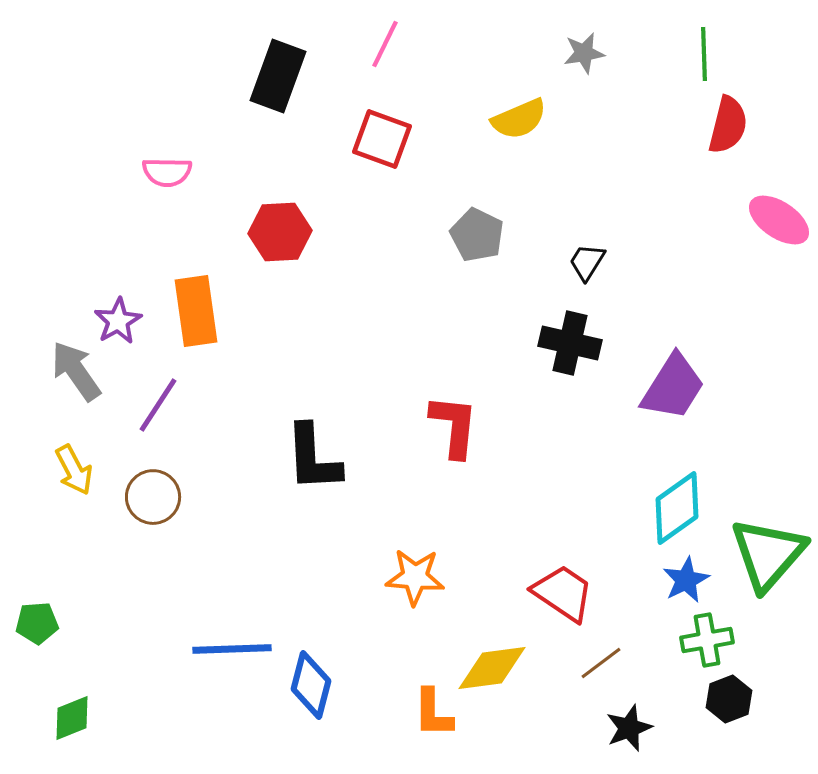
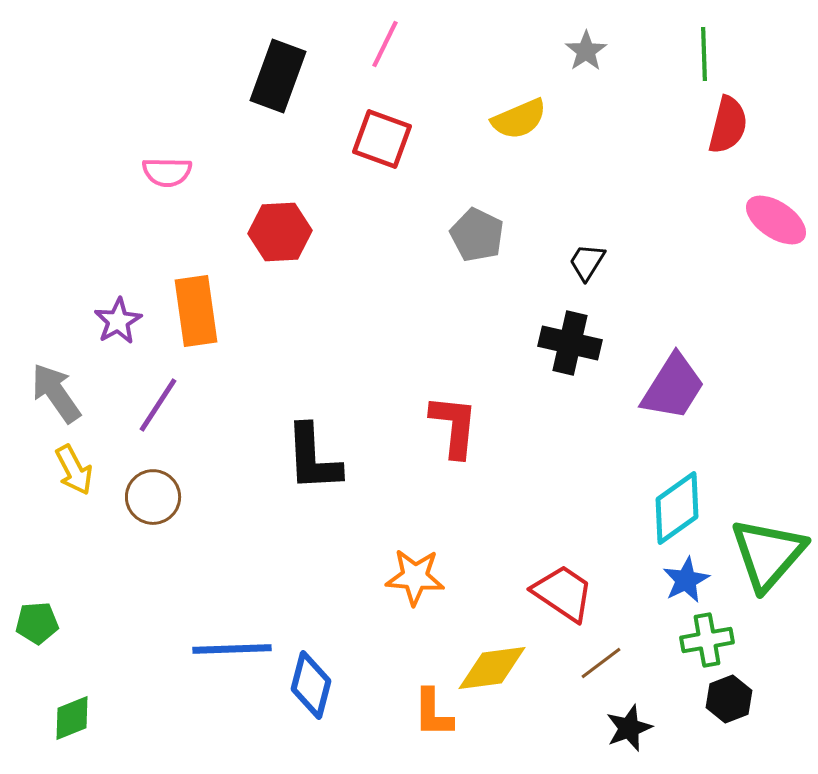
gray star: moved 2 px right, 2 px up; rotated 24 degrees counterclockwise
pink ellipse: moved 3 px left
gray arrow: moved 20 px left, 22 px down
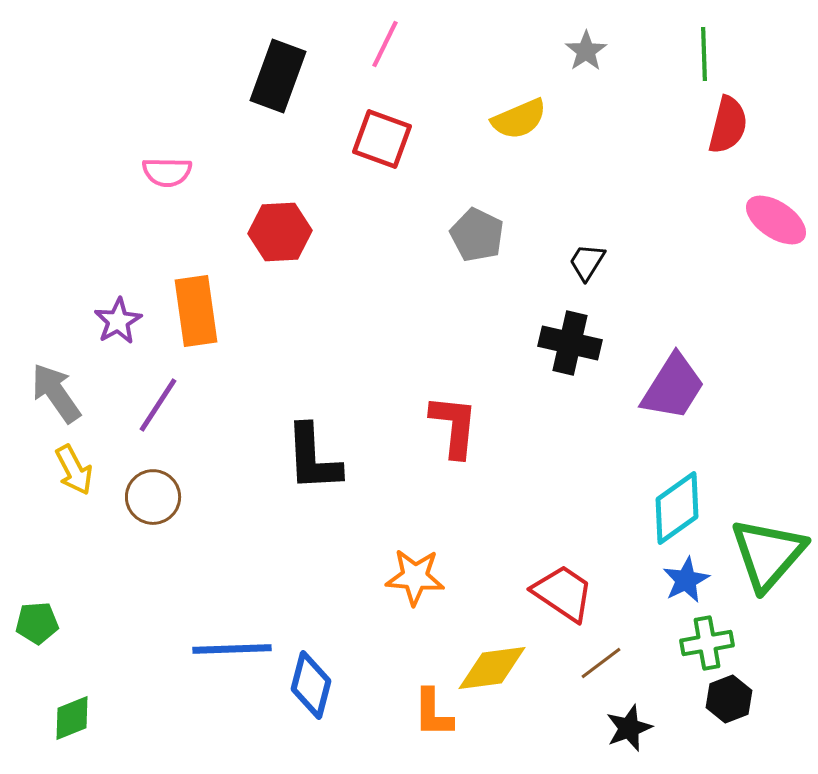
green cross: moved 3 px down
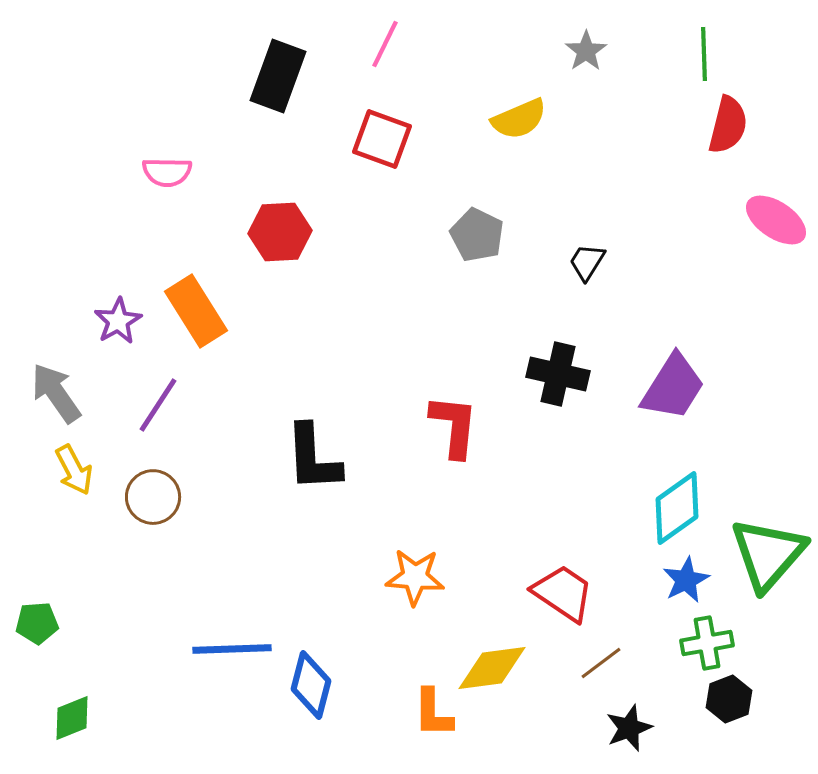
orange rectangle: rotated 24 degrees counterclockwise
black cross: moved 12 px left, 31 px down
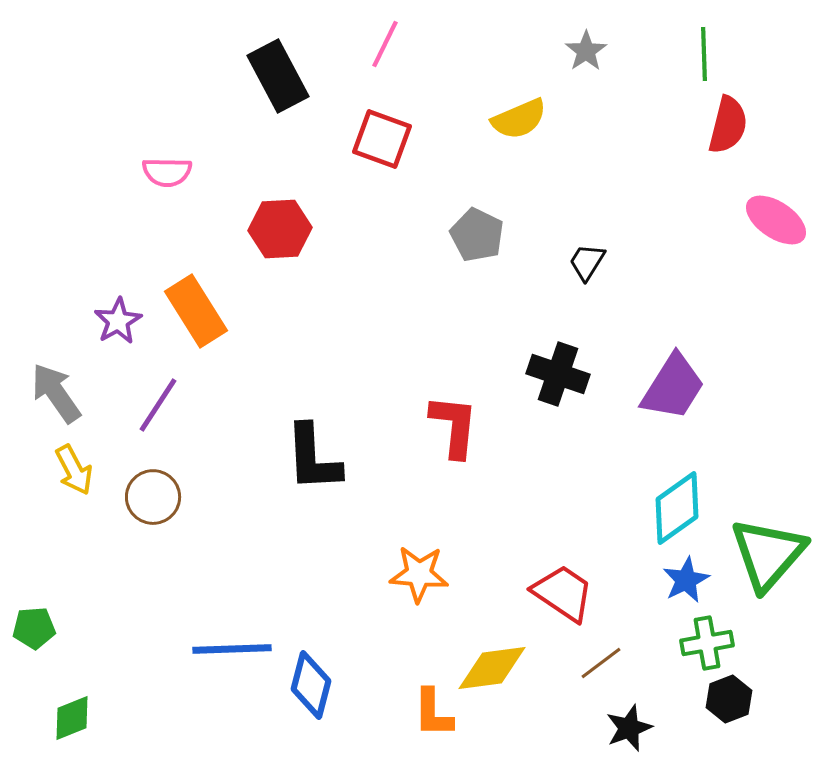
black rectangle: rotated 48 degrees counterclockwise
red hexagon: moved 3 px up
black cross: rotated 6 degrees clockwise
orange star: moved 4 px right, 3 px up
green pentagon: moved 3 px left, 5 px down
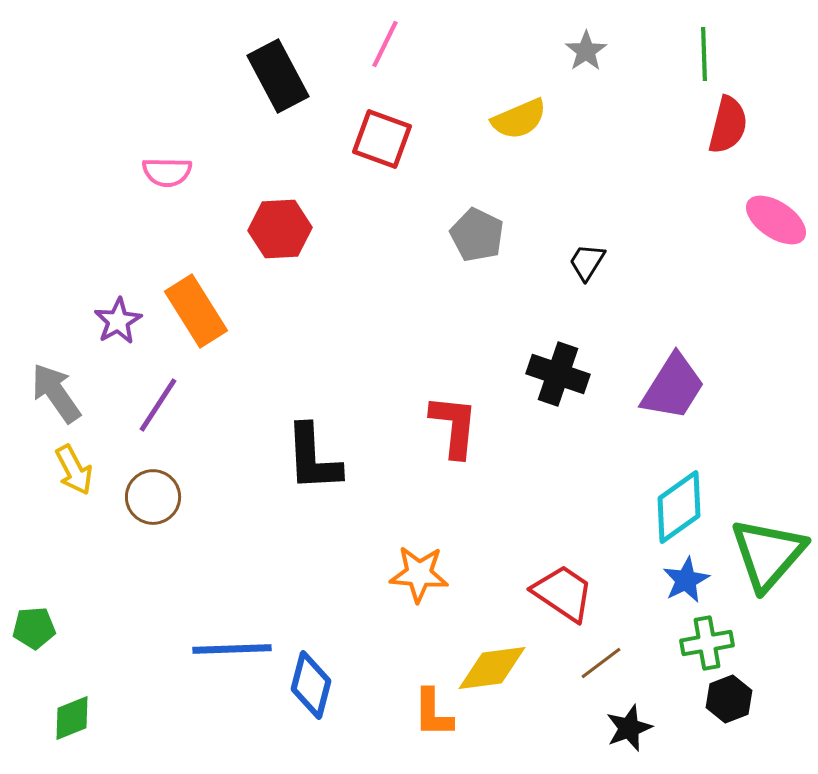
cyan diamond: moved 2 px right, 1 px up
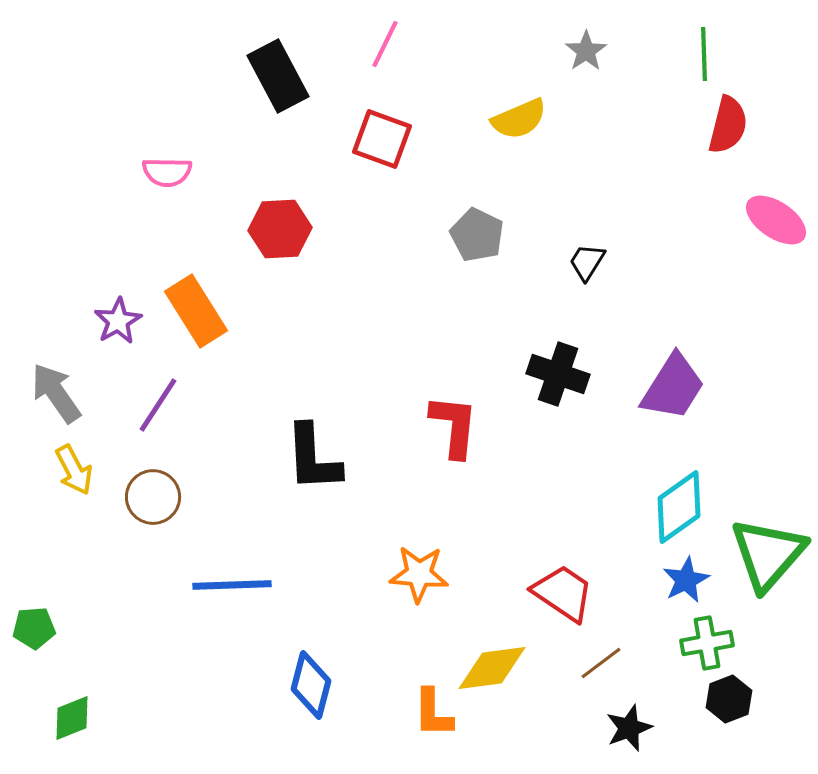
blue line: moved 64 px up
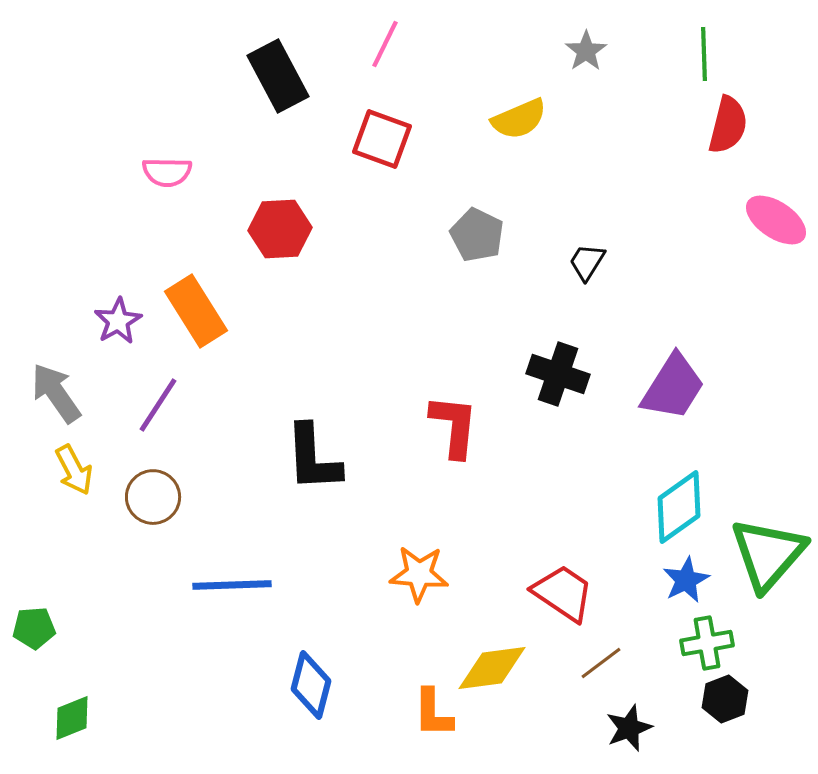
black hexagon: moved 4 px left
